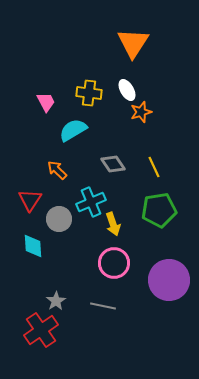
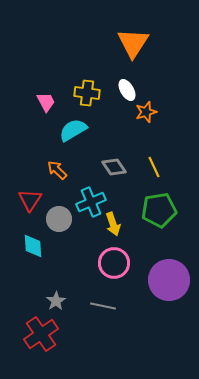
yellow cross: moved 2 px left
orange star: moved 5 px right
gray diamond: moved 1 px right, 3 px down
red cross: moved 4 px down
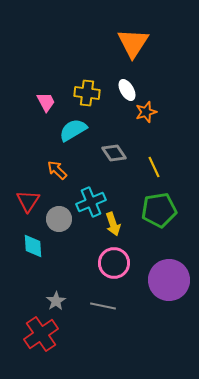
gray diamond: moved 14 px up
red triangle: moved 2 px left, 1 px down
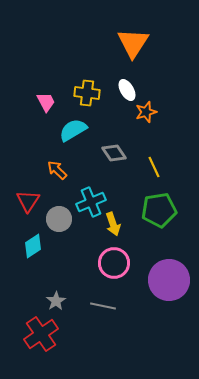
cyan diamond: rotated 60 degrees clockwise
